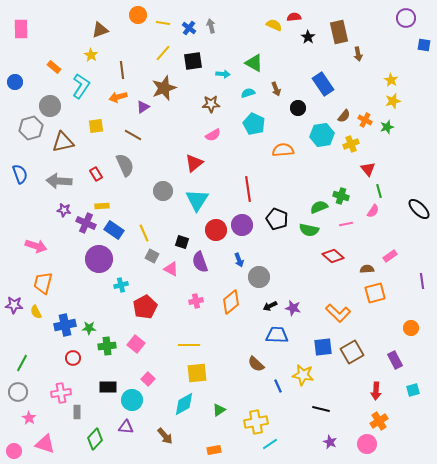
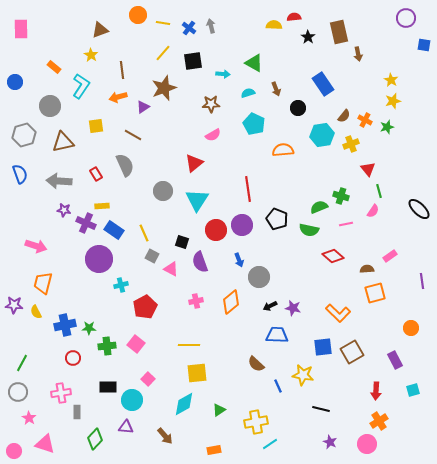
yellow semicircle at (274, 25): rotated 21 degrees counterclockwise
gray hexagon at (31, 128): moved 7 px left, 7 px down
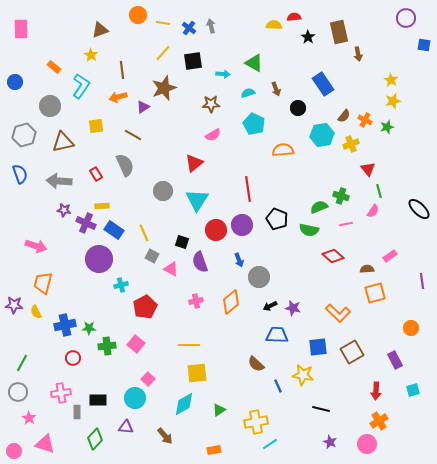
blue square at (323, 347): moved 5 px left
black rectangle at (108, 387): moved 10 px left, 13 px down
cyan circle at (132, 400): moved 3 px right, 2 px up
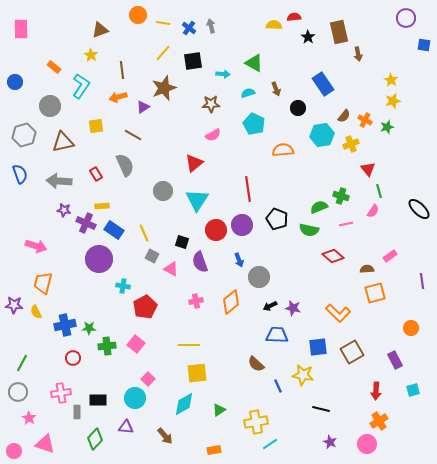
cyan cross at (121, 285): moved 2 px right, 1 px down; rotated 24 degrees clockwise
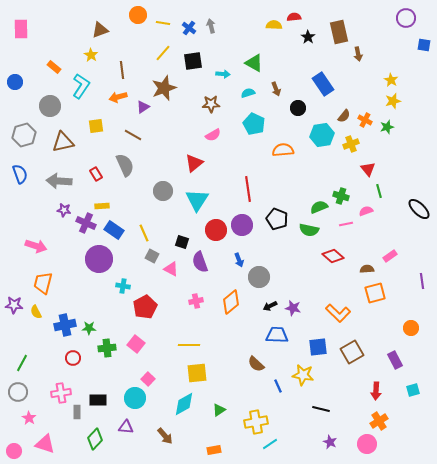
pink semicircle at (373, 211): moved 7 px left; rotated 144 degrees counterclockwise
green cross at (107, 346): moved 2 px down
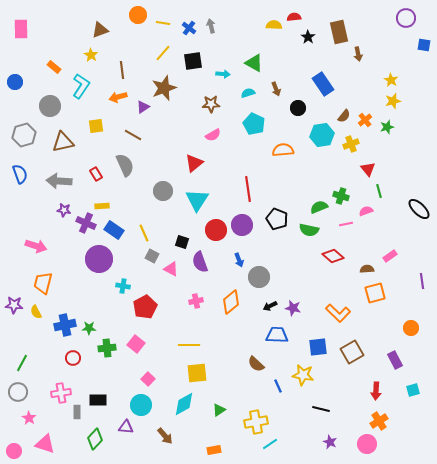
orange cross at (365, 120): rotated 24 degrees clockwise
cyan circle at (135, 398): moved 6 px right, 7 px down
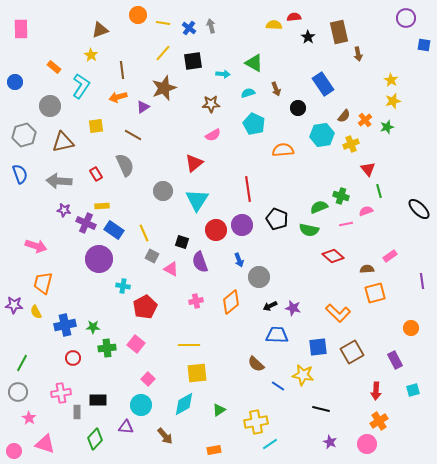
green star at (89, 328): moved 4 px right, 1 px up
blue line at (278, 386): rotated 32 degrees counterclockwise
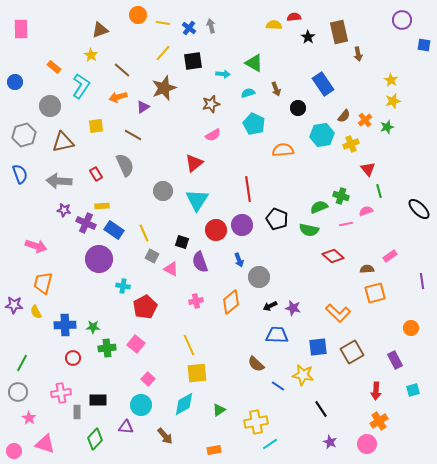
purple circle at (406, 18): moved 4 px left, 2 px down
brown line at (122, 70): rotated 42 degrees counterclockwise
brown star at (211, 104): rotated 12 degrees counterclockwise
blue cross at (65, 325): rotated 10 degrees clockwise
yellow line at (189, 345): rotated 65 degrees clockwise
black line at (321, 409): rotated 42 degrees clockwise
